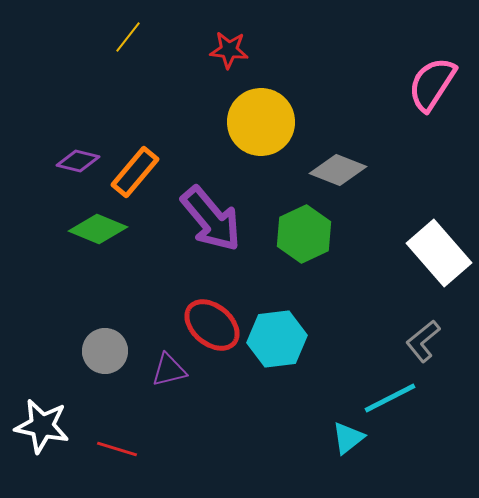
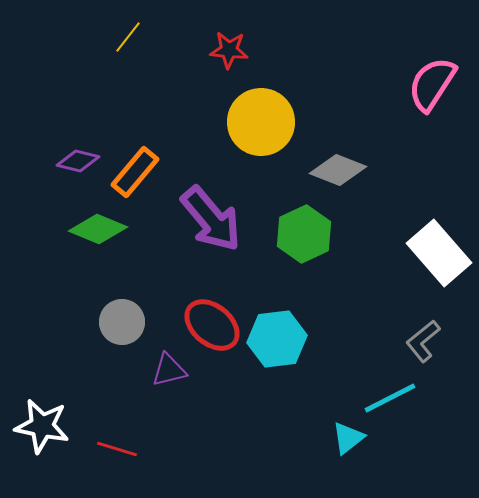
gray circle: moved 17 px right, 29 px up
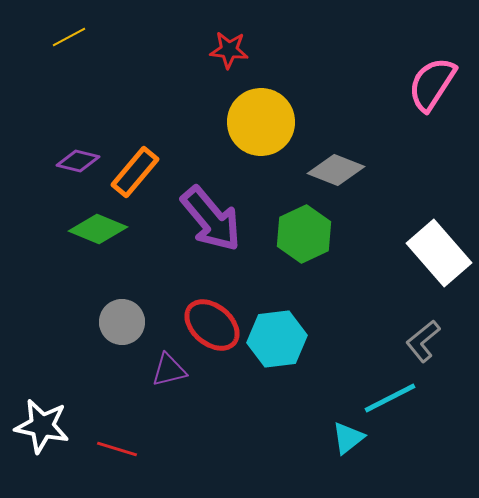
yellow line: moved 59 px left; rotated 24 degrees clockwise
gray diamond: moved 2 px left
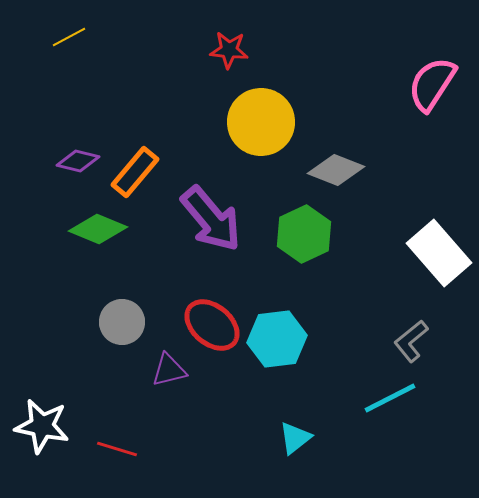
gray L-shape: moved 12 px left
cyan triangle: moved 53 px left
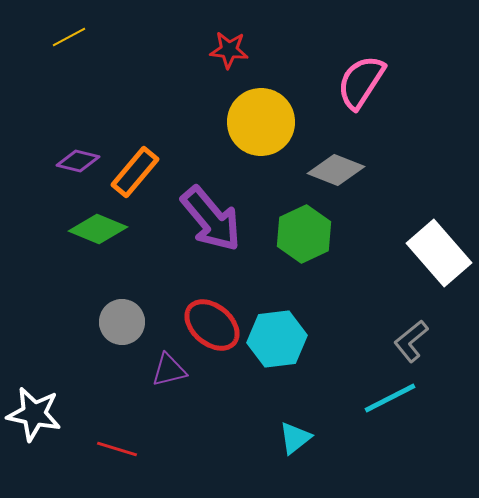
pink semicircle: moved 71 px left, 2 px up
white star: moved 8 px left, 12 px up
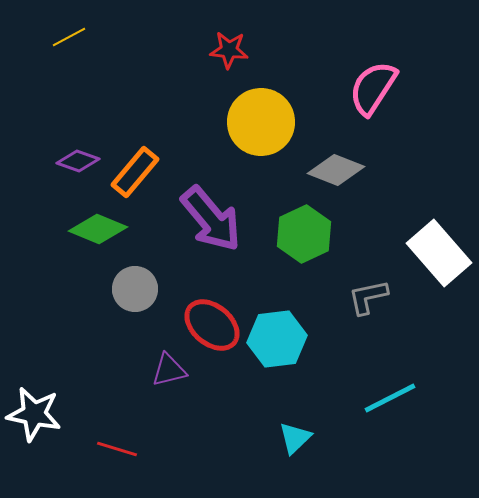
pink semicircle: moved 12 px right, 6 px down
purple diamond: rotated 6 degrees clockwise
gray circle: moved 13 px right, 33 px up
gray L-shape: moved 43 px left, 44 px up; rotated 27 degrees clockwise
cyan triangle: rotated 6 degrees counterclockwise
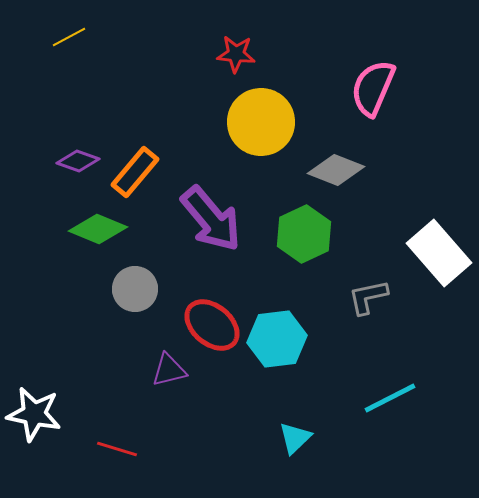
red star: moved 7 px right, 4 px down
pink semicircle: rotated 10 degrees counterclockwise
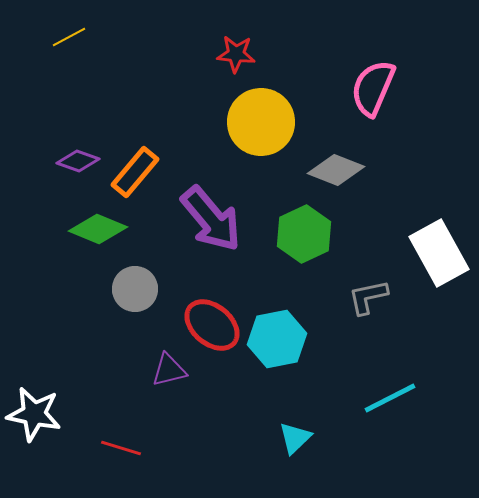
white rectangle: rotated 12 degrees clockwise
cyan hexagon: rotated 4 degrees counterclockwise
red line: moved 4 px right, 1 px up
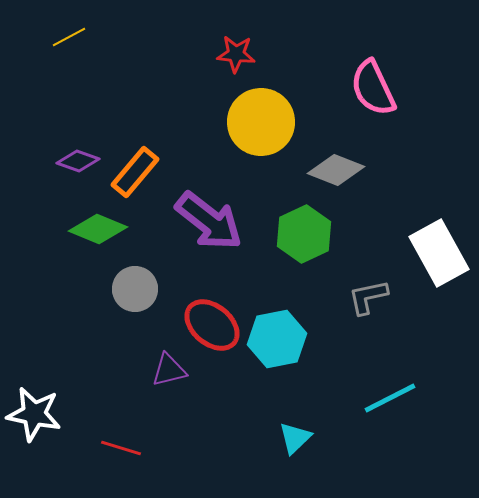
pink semicircle: rotated 48 degrees counterclockwise
purple arrow: moved 2 px left, 2 px down; rotated 12 degrees counterclockwise
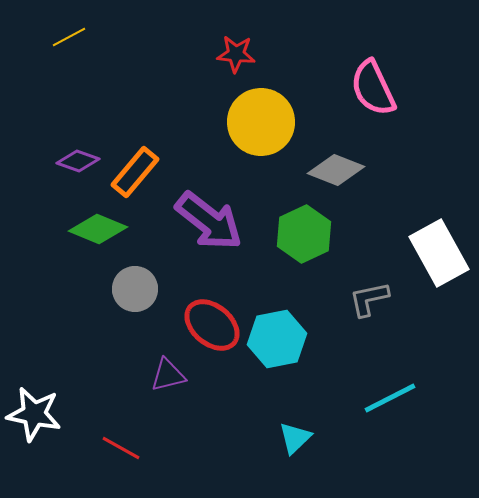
gray L-shape: moved 1 px right, 2 px down
purple triangle: moved 1 px left, 5 px down
red line: rotated 12 degrees clockwise
